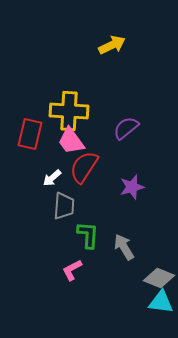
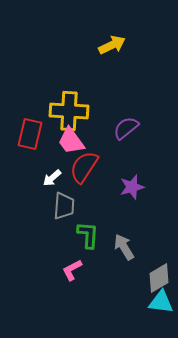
gray diamond: rotated 52 degrees counterclockwise
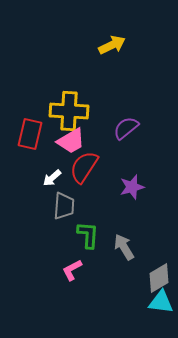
pink trapezoid: rotated 84 degrees counterclockwise
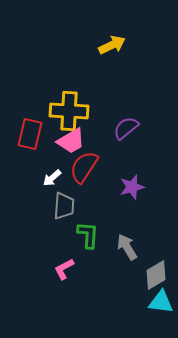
gray arrow: moved 3 px right
pink L-shape: moved 8 px left, 1 px up
gray diamond: moved 3 px left, 3 px up
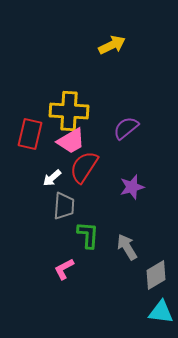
cyan triangle: moved 10 px down
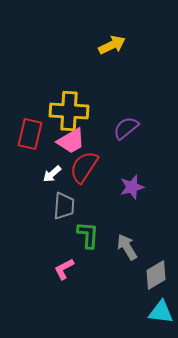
white arrow: moved 4 px up
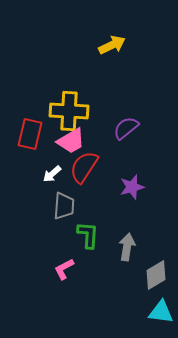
gray arrow: rotated 40 degrees clockwise
